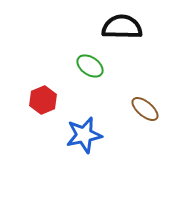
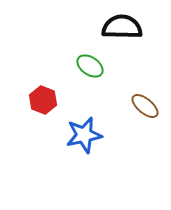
red hexagon: rotated 16 degrees counterclockwise
brown ellipse: moved 3 px up
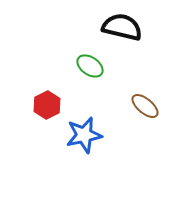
black semicircle: rotated 12 degrees clockwise
red hexagon: moved 4 px right, 5 px down; rotated 12 degrees clockwise
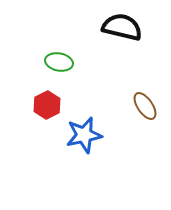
green ellipse: moved 31 px left, 4 px up; rotated 24 degrees counterclockwise
brown ellipse: rotated 16 degrees clockwise
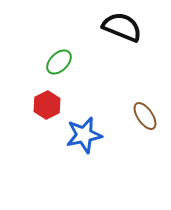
black semicircle: rotated 9 degrees clockwise
green ellipse: rotated 56 degrees counterclockwise
brown ellipse: moved 10 px down
